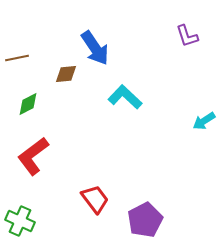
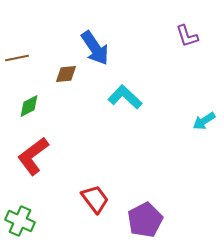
green diamond: moved 1 px right, 2 px down
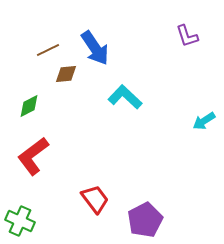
brown line: moved 31 px right, 8 px up; rotated 15 degrees counterclockwise
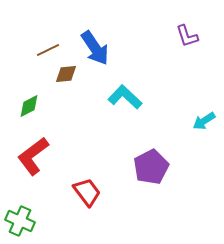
red trapezoid: moved 8 px left, 7 px up
purple pentagon: moved 6 px right, 53 px up
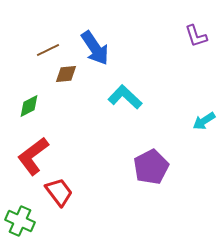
purple L-shape: moved 9 px right
red trapezoid: moved 28 px left
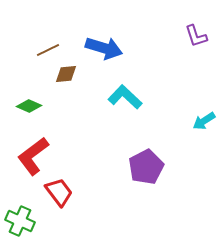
blue arrow: moved 9 px right; rotated 39 degrees counterclockwise
green diamond: rotated 50 degrees clockwise
purple pentagon: moved 5 px left
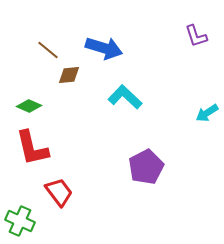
brown line: rotated 65 degrees clockwise
brown diamond: moved 3 px right, 1 px down
cyan arrow: moved 3 px right, 8 px up
red L-shape: moved 1 px left, 8 px up; rotated 66 degrees counterclockwise
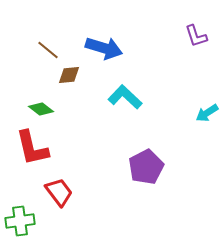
green diamond: moved 12 px right, 3 px down; rotated 15 degrees clockwise
green cross: rotated 32 degrees counterclockwise
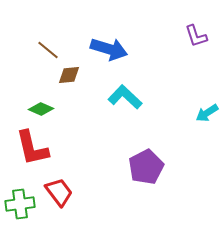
blue arrow: moved 5 px right, 1 px down
green diamond: rotated 15 degrees counterclockwise
green cross: moved 17 px up
